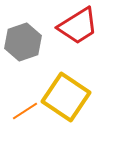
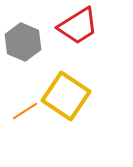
gray hexagon: rotated 18 degrees counterclockwise
yellow square: moved 1 px up
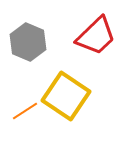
red trapezoid: moved 18 px right, 10 px down; rotated 12 degrees counterclockwise
gray hexagon: moved 5 px right
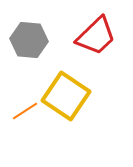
gray hexagon: moved 1 px right, 2 px up; rotated 18 degrees counterclockwise
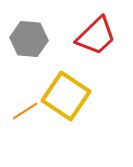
gray hexagon: moved 1 px up
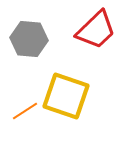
red trapezoid: moved 6 px up
yellow square: rotated 15 degrees counterclockwise
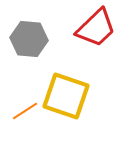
red trapezoid: moved 2 px up
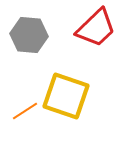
gray hexagon: moved 4 px up
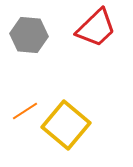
yellow square: moved 29 px down; rotated 21 degrees clockwise
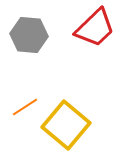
red trapezoid: moved 1 px left
orange line: moved 4 px up
